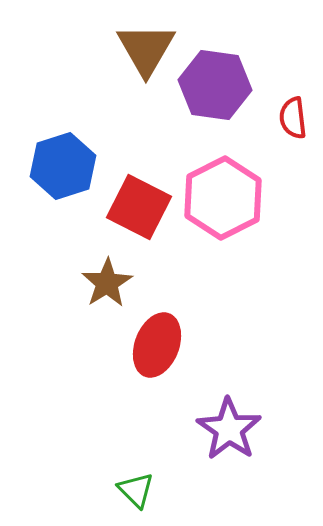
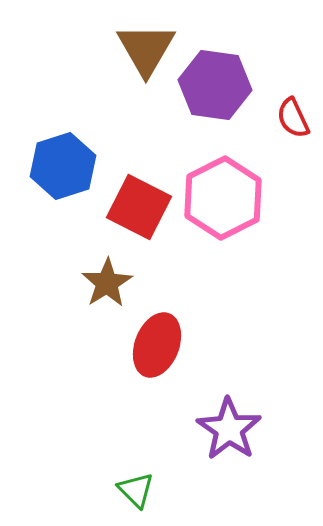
red semicircle: rotated 18 degrees counterclockwise
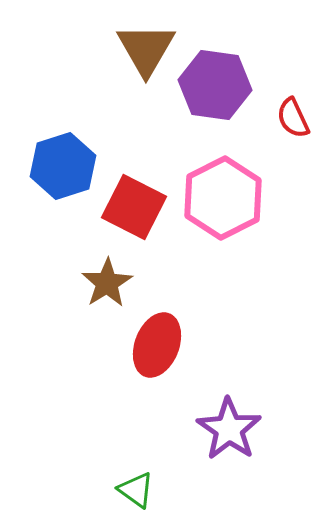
red square: moved 5 px left
green triangle: rotated 9 degrees counterclockwise
